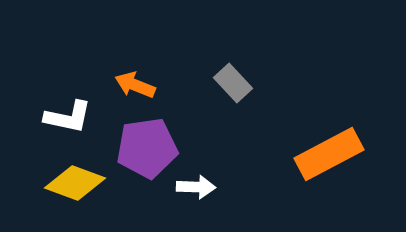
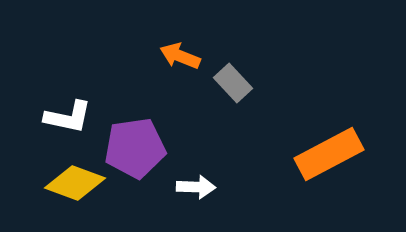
orange arrow: moved 45 px right, 29 px up
purple pentagon: moved 12 px left
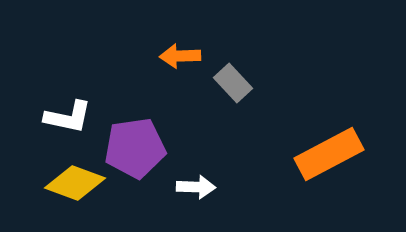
orange arrow: rotated 24 degrees counterclockwise
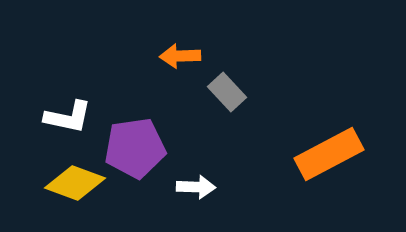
gray rectangle: moved 6 px left, 9 px down
